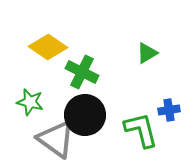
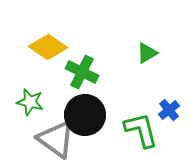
blue cross: rotated 30 degrees counterclockwise
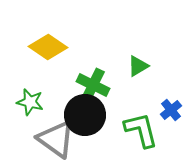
green triangle: moved 9 px left, 13 px down
green cross: moved 11 px right, 13 px down
blue cross: moved 2 px right
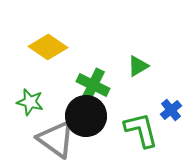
black circle: moved 1 px right, 1 px down
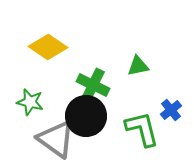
green triangle: rotated 20 degrees clockwise
green L-shape: moved 1 px right, 1 px up
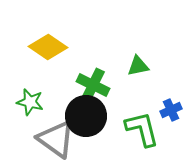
blue cross: rotated 15 degrees clockwise
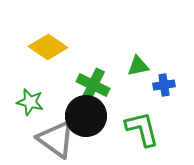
blue cross: moved 7 px left, 25 px up; rotated 15 degrees clockwise
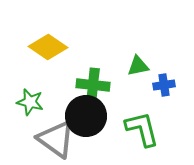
green cross: rotated 20 degrees counterclockwise
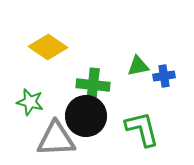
blue cross: moved 9 px up
gray triangle: rotated 39 degrees counterclockwise
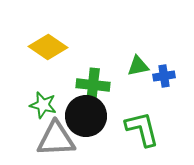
green star: moved 13 px right, 3 px down
